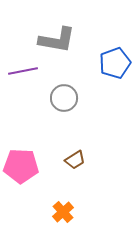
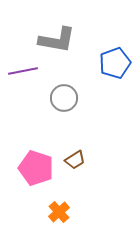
pink pentagon: moved 15 px right, 2 px down; rotated 16 degrees clockwise
orange cross: moved 4 px left
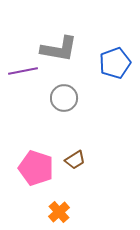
gray L-shape: moved 2 px right, 9 px down
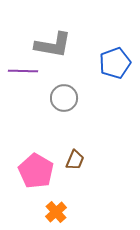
gray L-shape: moved 6 px left, 4 px up
purple line: rotated 12 degrees clockwise
brown trapezoid: rotated 35 degrees counterclockwise
pink pentagon: moved 3 px down; rotated 12 degrees clockwise
orange cross: moved 3 px left
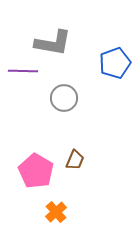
gray L-shape: moved 2 px up
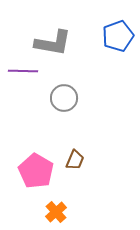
blue pentagon: moved 3 px right, 27 px up
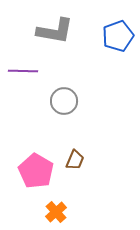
gray L-shape: moved 2 px right, 12 px up
gray circle: moved 3 px down
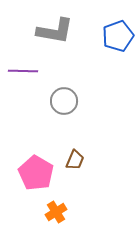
pink pentagon: moved 2 px down
orange cross: rotated 10 degrees clockwise
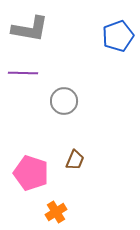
gray L-shape: moved 25 px left, 2 px up
purple line: moved 2 px down
pink pentagon: moved 5 px left; rotated 12 degrees counterclockwise
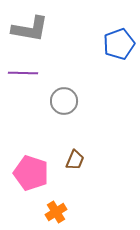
blue pentagon: moved 1 px right, 8 px down
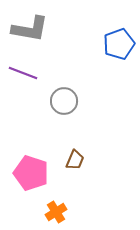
purple line: rotated 20 degrees clockwise
